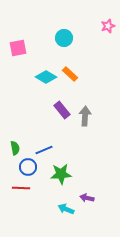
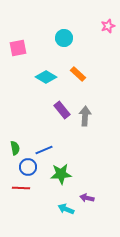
orange rectangle: moved 8 px right
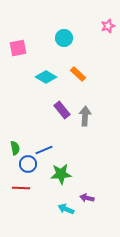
blue circle: moved 3 px up
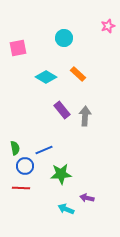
blue circle: moved 3 px left, 2 px down
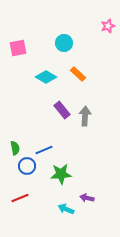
cyan circle: moved 5 px down
blue circle: moved 2 px right
red line: moved 1 px left, 10 px down; rotated 24 degrees counterclockwise
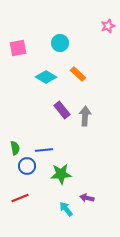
cyan circle: moved 4 px left
blue line: rotated 18 degrees clockwise
cyan arrow: rotated 28 degrees clockwise
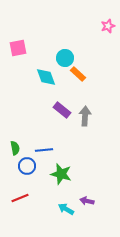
cyan circle: moved 5 px right, 15 px down
cyan diamond: rotated 40 degrees clockwise
purple rectangle: rotated 12 degrees counterclockwise
green star: rotated 20 degrees clockwise
purple arrow: moved 3 px down
cyan arrow: rotated 21 degrees counterclockwise
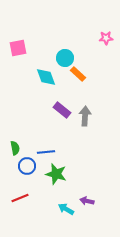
pink star: moved 2 px left, 12 px down; rotated 16 degrees clockwise
blue line: moved 2 px right, 2 px down
green star: moved 5 px left
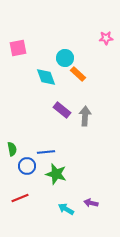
green semicircle: moved 3 px left, 1 px down
purple arrow: moved 4 px right, 2 px down
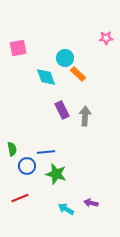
purple rectangle: rotated 24 degrees clockwise
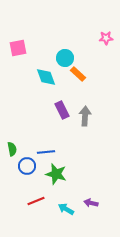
red line: moved 16 px right, 3 px down
